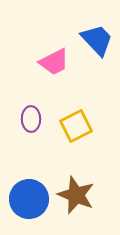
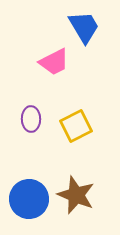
blue trapezoid: moved 13 px left, 13 px up; rotated 12 degrees clockwise
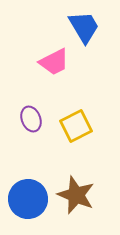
purple ellipse: rotated 20 degrees counterclockwise
blue circle: moved 1 px left
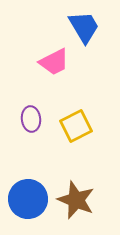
purple ellipse: rotated 15 degrees clockwise
brown star: moved 5 px down
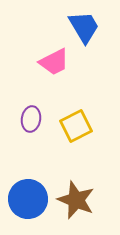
purple ellipse: rotated 15 degrees clockwise
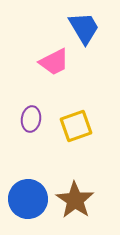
blue trapezoid: moved 1 px down
yellow square: rotated 8 degrees clockwise
brown star: moved 1 px left; rotated 12 degrees clockwise
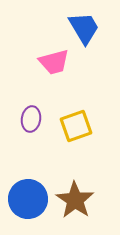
pink trapezoid: rotated 12 degrees clockwise
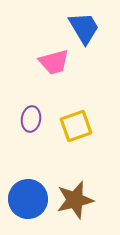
brown star: rotated 24 degrees clockwise
